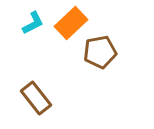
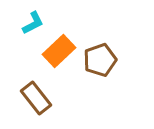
orange rectangle: moved 12 px left, 28 px down
brown pentagon: moved 8 px down; rotated 8 degrees counterclockwise
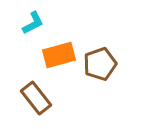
orange rectangle: moved 4 px down; rotated 28 degrees clockwise
brown pentagon: moved 4 px down
